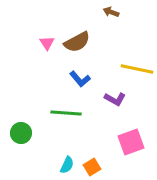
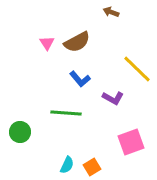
yellow line: rotated 32 degrees clockwise
purple L-shape: moved 2 px left, 1 px up
green circle: moved 1 px left, 1 px up
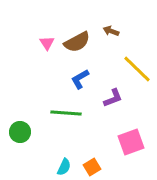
brown arrow: moved 19 px down
blue L-shape: rotated 100 degrees clockwise
purple L-shape: rotated 50 degrees counterclockwise
cyan semicircle: moved 3 px left, 2 px down
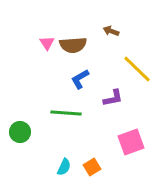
brown semicircle: moved 4 px left, 3 px down; rotated 24 degrees clockwise
purple L-shape: rotated 10 degrees clockwise
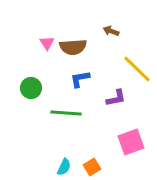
brown semicircle: moved 2 px down
blue L-shape: rotated 20 degrees clockwise
purple L-shape: moved 3 px right
green circle: moved 11 px right, 44 px up
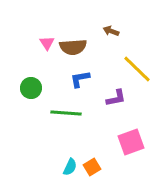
cyan semicircle: moved 6 px right
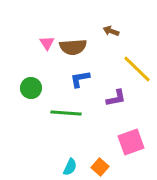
orange square: moved 8 px right; rotated 18 degrees counterclockwise
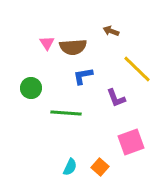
blue L-shape: moved 3 px right, 3 px up
purple L-shape: rotated 80 degrees clockwise
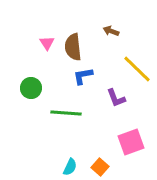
brown semicircle: rotated 88 degrees clockwise
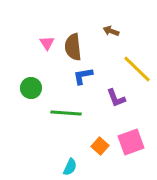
orange square: moved 21 px up
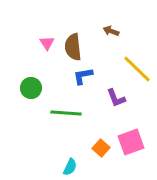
orange square: moved 1 px right, 2 px down
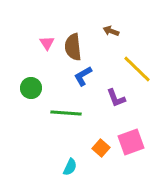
blue L-shape: rotated 20 degrees counterclockwise
